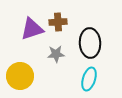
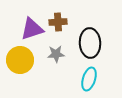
yellow circle: moved 16 px up
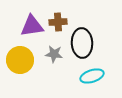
purple triangle: moved 3 px up; rotated 10 degrees clockwise
black ellipse: moved 8 px left
gray star: moved 2 px left; rotated 12 degrees clockwise
cyan ellipse: moved 3 px right, 3 px up; rotated 55 degrees clockwise
